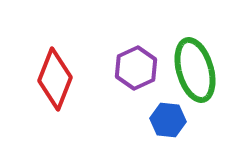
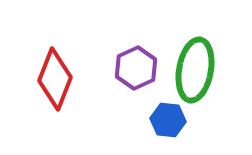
green ellipse: rotated 26 degrees clockwise
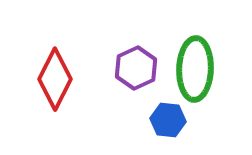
green ellipse: moved 1 px up; rotated 8 degrees counterclockwise
red diamond: rotated 6 degrees clockwise
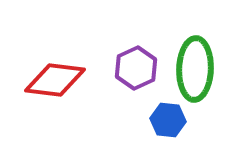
red diamond: moved 1 px down; rotated 70 degrees clockwise
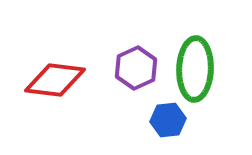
blue hexagon: rotated 12 degrees counterclockwise
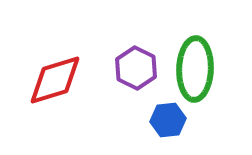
purple hexagon: rotated 9 degrees counterclockwise
red diamond: rotated 24 degrees counterclockwise
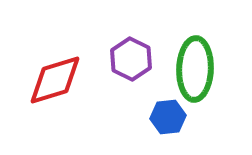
purple hexagon: moved 5 px left, 9 px up
blue hexagon: moved 3 px up
